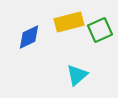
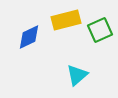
yellow rectangle: moved 3 px left, 2 px up
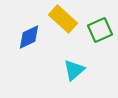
yellow rectangle: moved 3 px left, 1 px up; rotated 56 degrees clockwise
cyan triangle: moved 3 px left, 5 px up
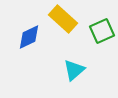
green square: moved 2 px right, 1 px down
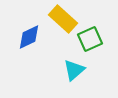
green square: moved 12 px left, 8 px down
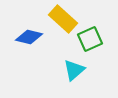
blue diamond: rotated 40 degrees clockwise
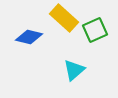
yellow rectangle: moved 1 px right, 1 px up
green square: moved 5 px right, 9 px up
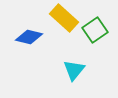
green square: rotated 10 degrees counterclockwise
cyan triangle: rotated 10 degrees counterclockwise
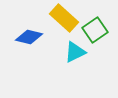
cyan triangle: moved 1 px right, 18 px up; rotated 25 degrees clockwise
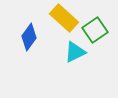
blue diamond: rotated 68 degrees counterclockwise
